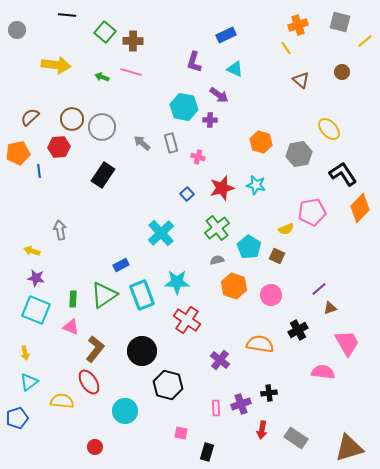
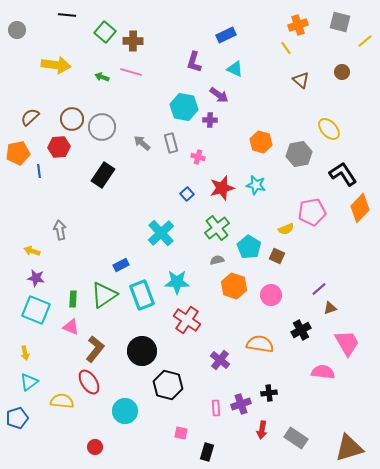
black cross at (298, 330): moved 3 px right
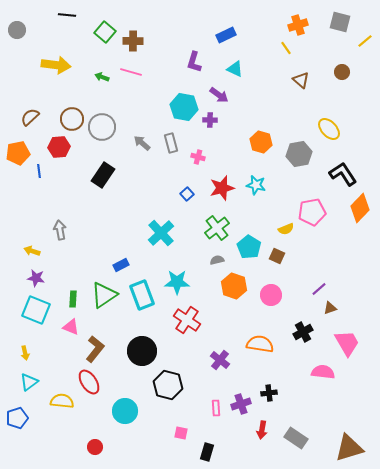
black cross at (301, 330): moved 2 px right, 2 px down
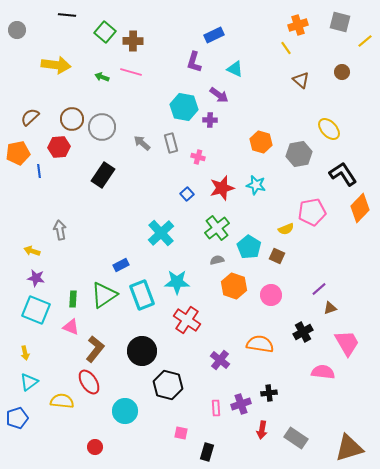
blue rectangle at (226, 35): moved 12 px left
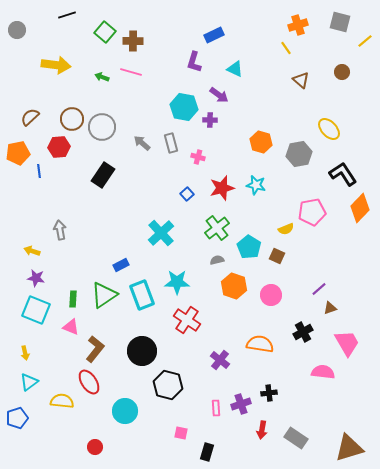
black line at (67, 15): rotated 24 degrees counterclockwise
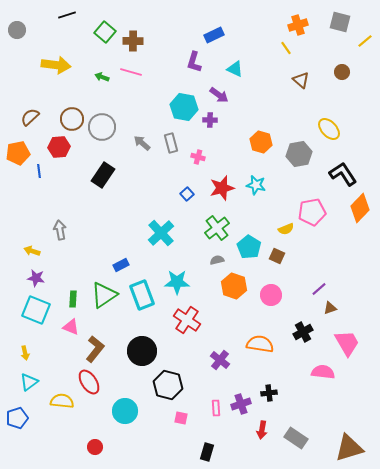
pink square at (181, 433): moved 15 px up
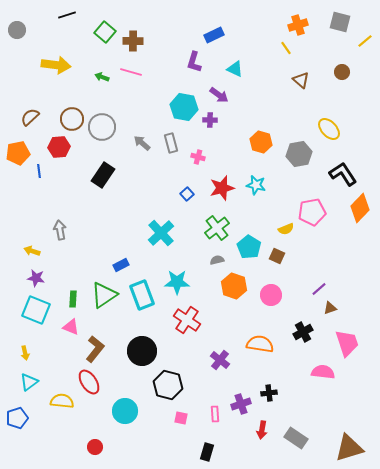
pink trapezoid at (347, 343): rotated 12 degrees clockwise
pink rectangle at (216, 408): moved 1 px left, 6 px down
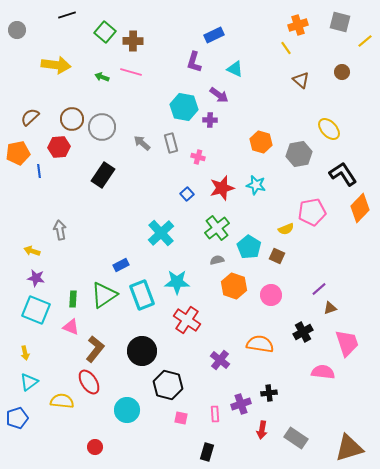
cyan circle at (125, 411): moved 2 px right, 1 px up
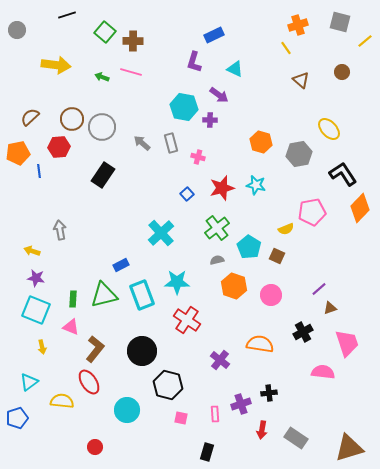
green triangle at (104, 295): rotated 20 degrees clockwise
yellow arrow at (25, 353): moved 17 px right, 6 px up
